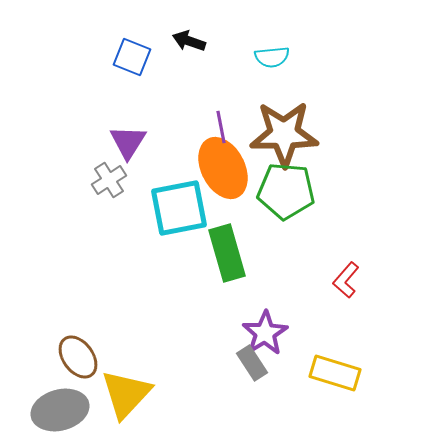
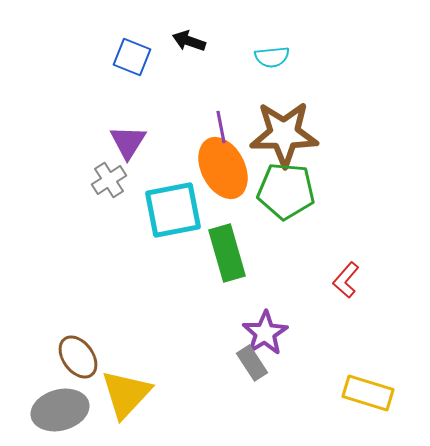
cyan square: moved 6 px left, 2 px down
yellow rectangle: moved 33 px right, 20 px down
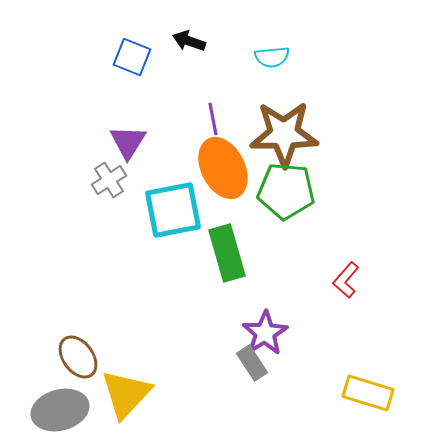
purple line: moved 8 px left, 8 px up
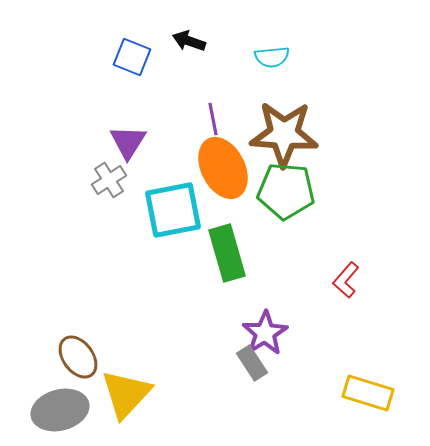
brown star: rotated 4 degrees clockwise
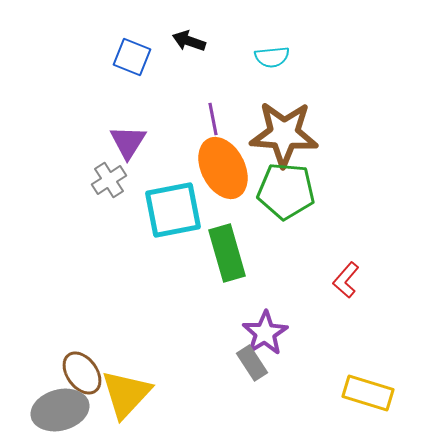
brown ellipse: moved 4 px right, 16 px down
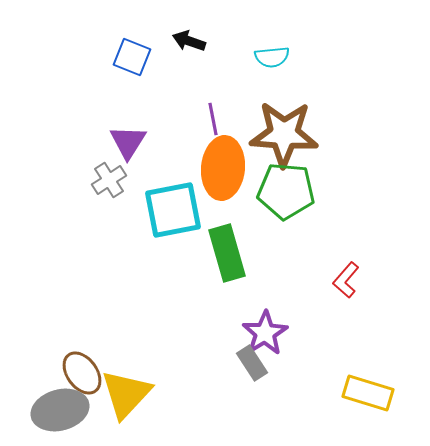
orange ellipse: rotated 32 degrees clockwise
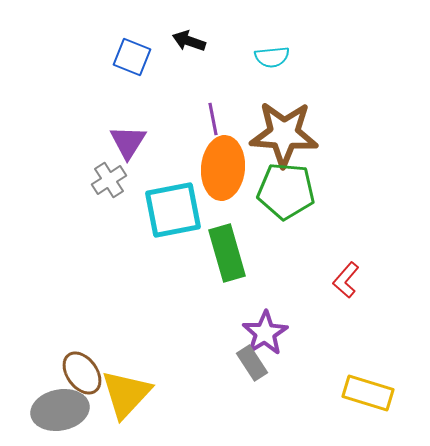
gray ellipse: rotated 4 degrees clockwise
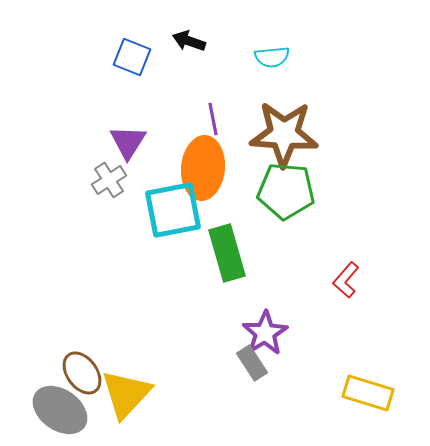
orange ellipse: moved 20 px left
gray ellipse: rotated 46 degrees clockwise
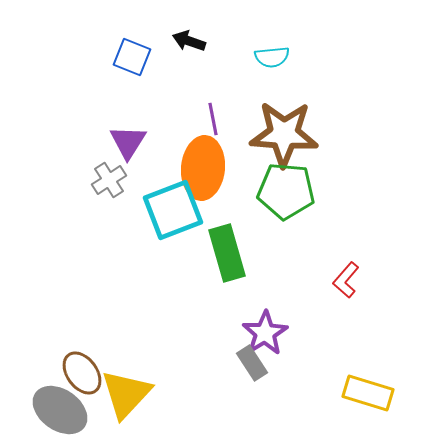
cyan square: rotated 10 degrees counterclockwise
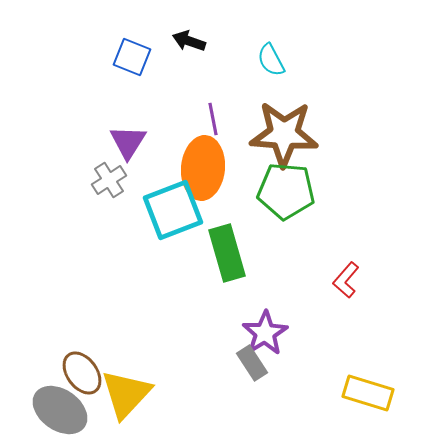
cyan semicircle: moved 1 px left, 3 px down; rotated 68 degrees clockwise
